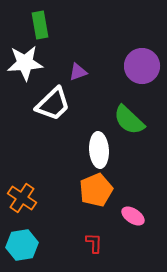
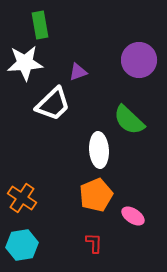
purple circle: moved 3 px left, 6 px up
orange pentagon: moved 5 px down
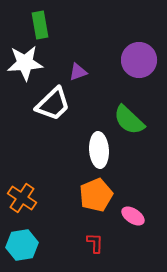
red L-shape: moved 1 px right
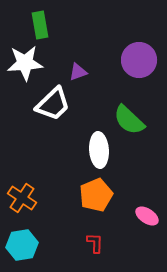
pink ellipse: moved 14 px right
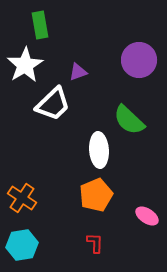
white star: moved 2 px down; rotated 27 degrees counterclockwise
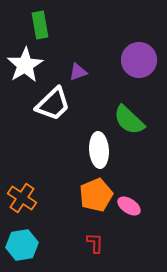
pink ellipse: moved 18 px left, 10 px up
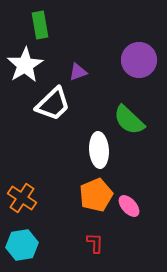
pink ellipse: rotated 15 degrees clockwise
